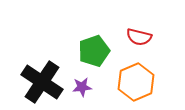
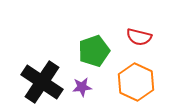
orange hexagon: rotated 12 degrees counterclockwise
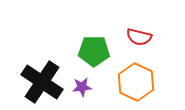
green pentagon: rotated 20 degrees clockwise
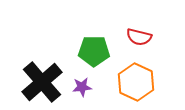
black cross: rotated 15 degrees clockwise
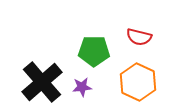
orange hexagon: moved 2 px right
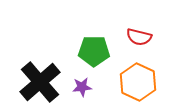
black cross: moved 2 px left
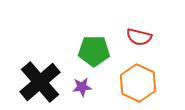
orange hexagon: moved 1 px down
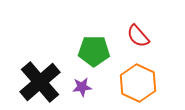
red semicircle: moved 1 px left, 1 px up; rotated 35 degrees clockwise
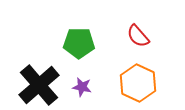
green pentagon: moved 15 px left, 8 px up
black cross: moved 1 px left, 3 px down
purple star: rotated 18 degrees clockwise
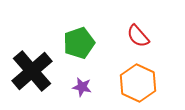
green pentagon: rotated 20 degrees counterclockwise
black cross: moved 7 px left, 14 px up
